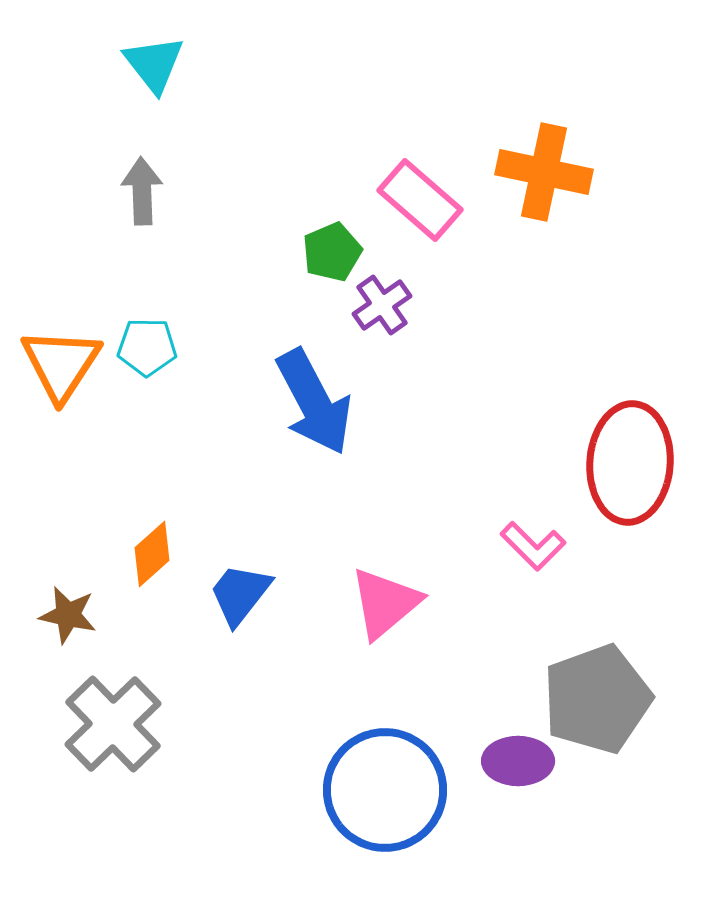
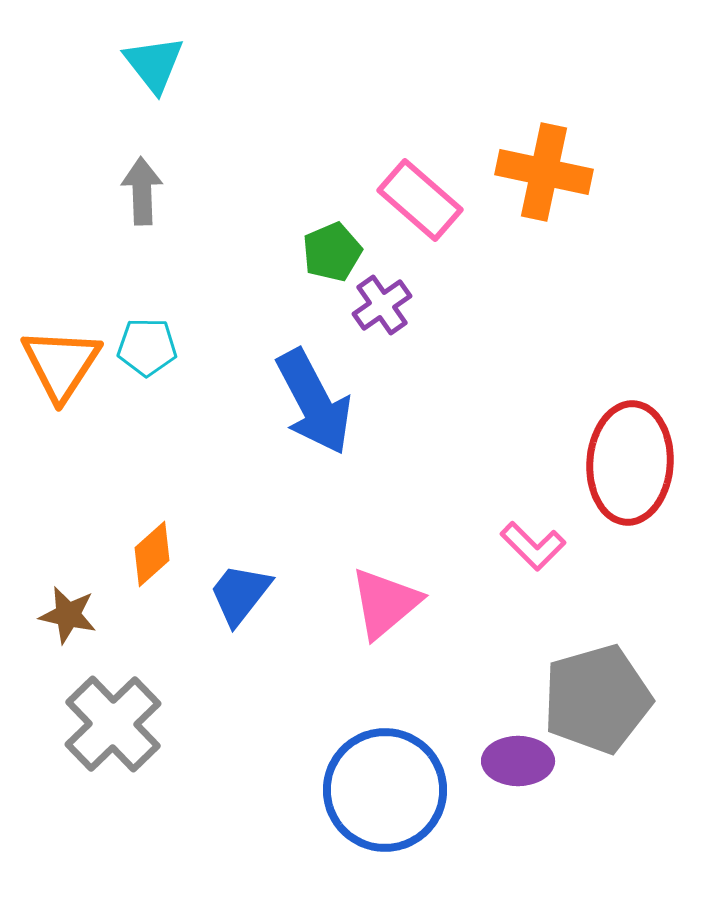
gray pentagon: rotated 4 degrees clockwise
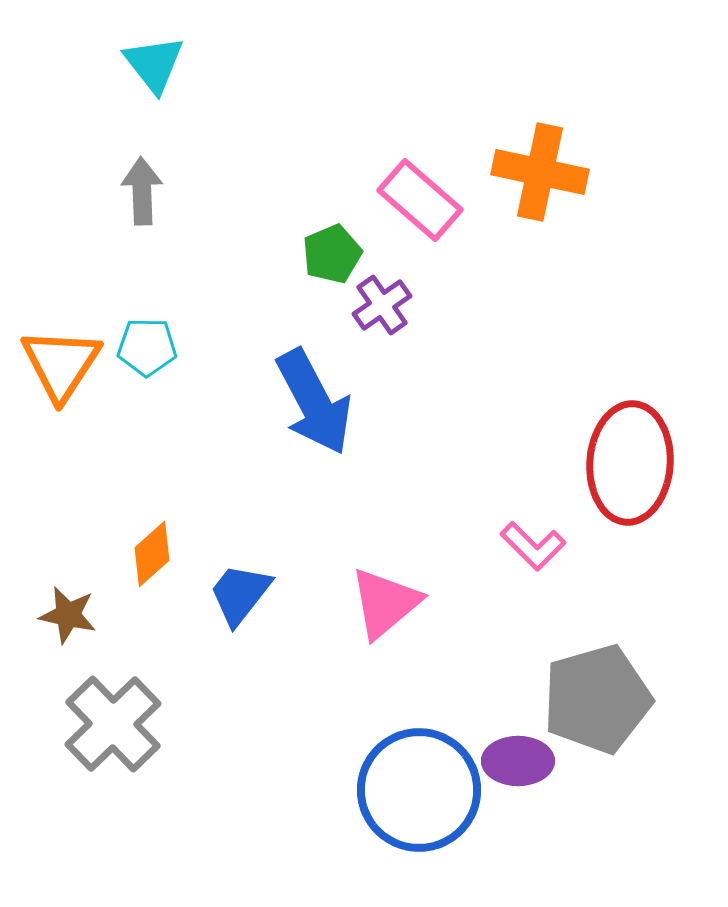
orange cross: moved 4 px left
green pentagon: moved 2 px down
blue circle: moved 34 px right
